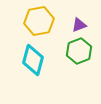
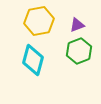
purple triangle: moved 2 px left
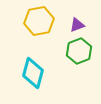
cyan diamond: moved 13 px down
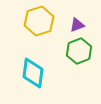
yellow hexagon: rotated 8 degrees counterclockwise
cyan diamond: rotated 8 degrees counterclockwise
